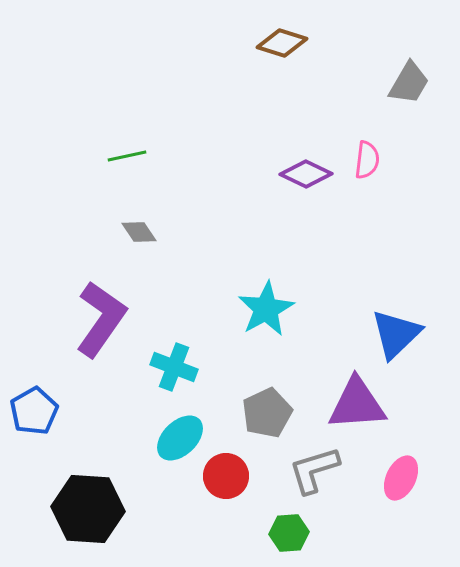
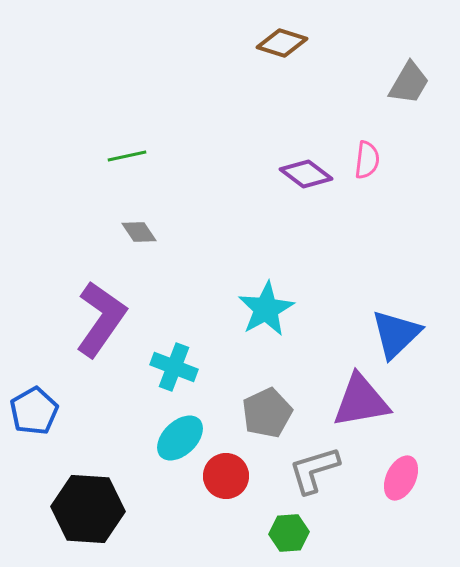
purple diamond: rotated 12 degrees clockwise
purple triangle: moved 4 px right, 3 px up; rotated 6 degrees counterclockwise
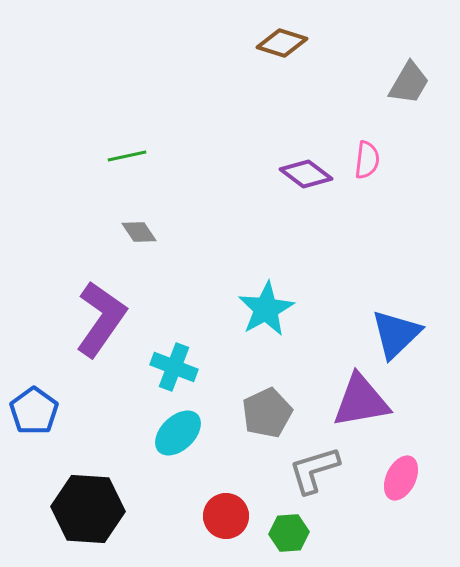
blue pentagon: rotated 6 degrees counterclockwise
cyan ellipse: moved 2 px left, 5 px up
red circle: moved 40 px down
